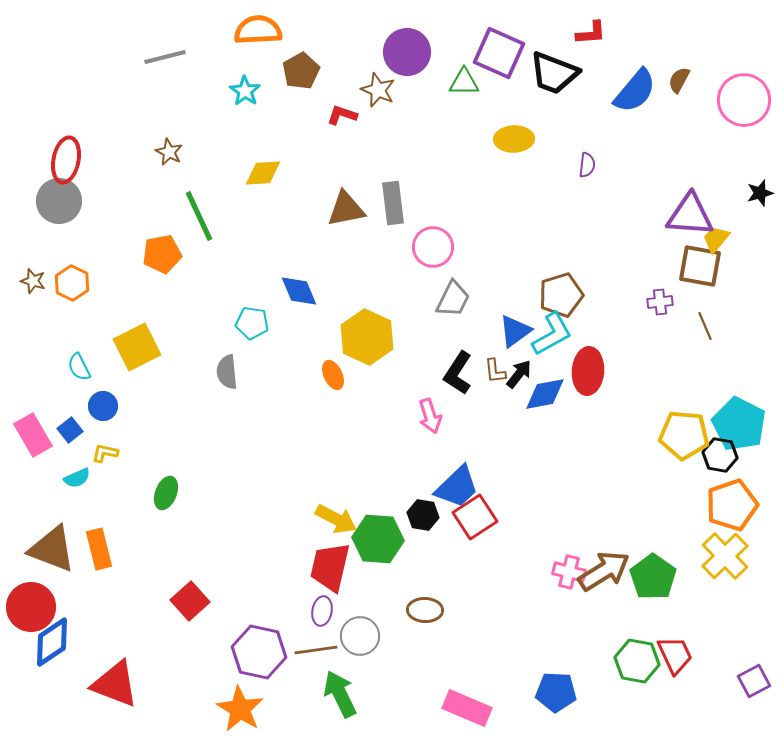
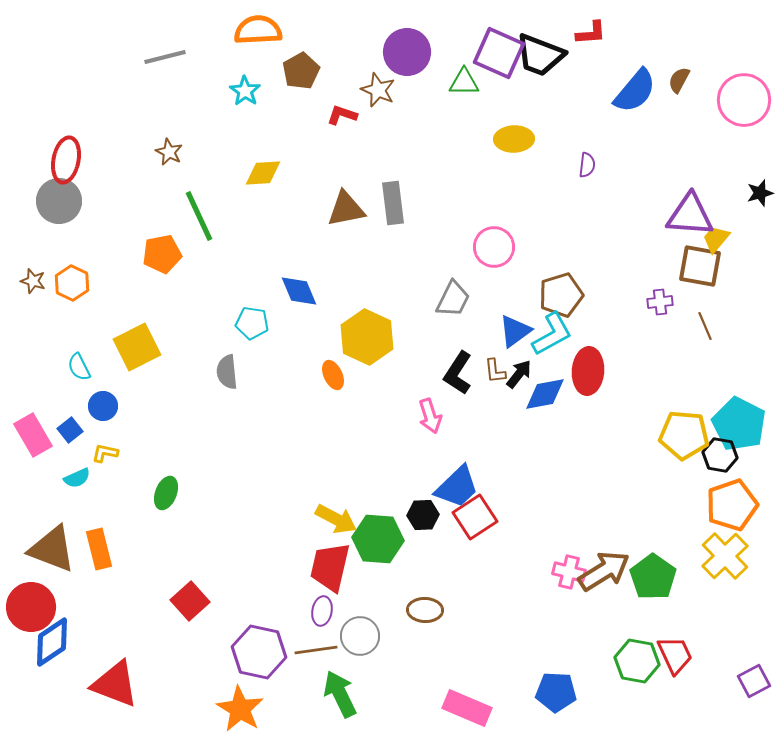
black trapezoid at (554, 73): moved 14 px left, 18 px up
pink circle at (433, 247): moved 61 px right
black hexagon at (423, 515): rotated 12 degrees counterclockwise
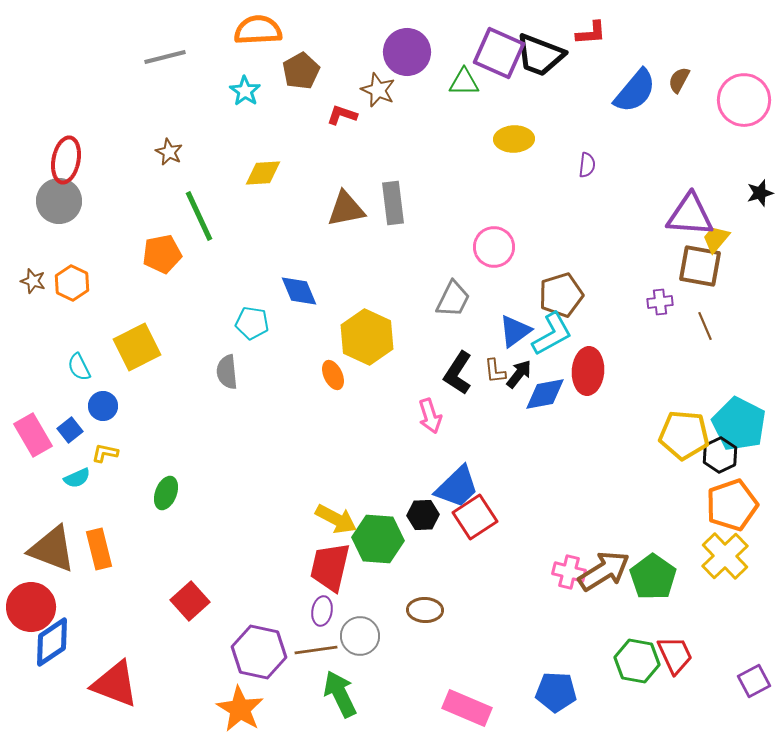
black hexagon at (720, 455): rotated 24 degrees clockwise
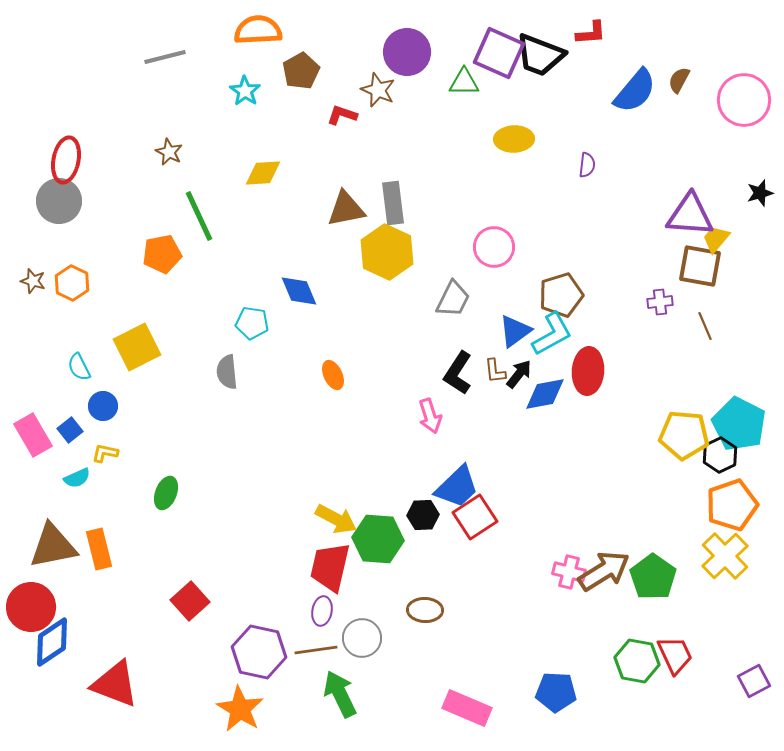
yellow hexagon at (367, 337): moved 20 px right, 85 px up
brown triangle at (52, 549): moved 1 px right, 3 px up; rotated 32 degrees counterclockwise
gray circle at (360, 636): moved 2 px right, 2 px down
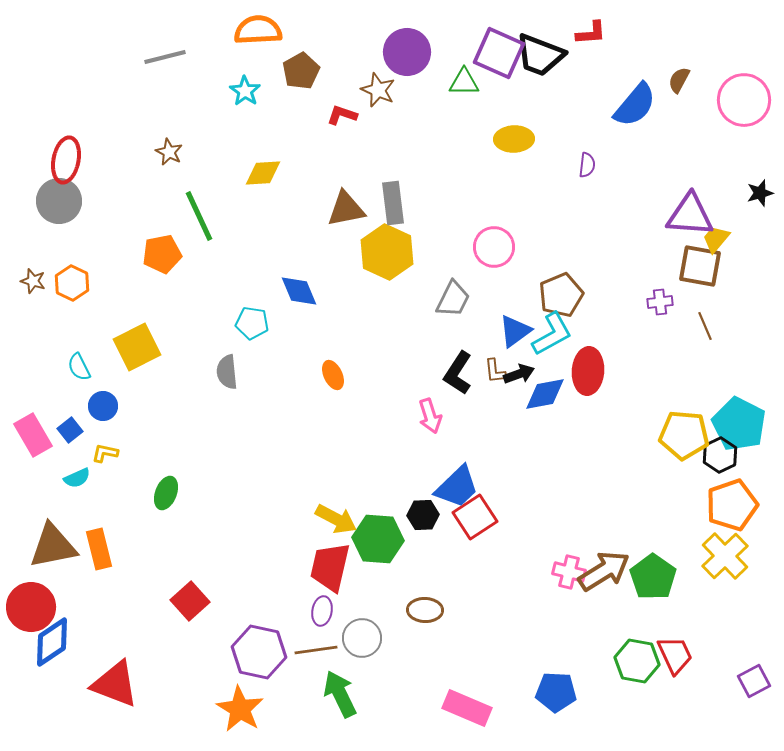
blue semicircle at (635, 91): moved 14 px down
brown pentagon at (561, 295): rotated 6 degrees counterclockwise
black arrow at (519, 374): rotated 32 degrees clockwise
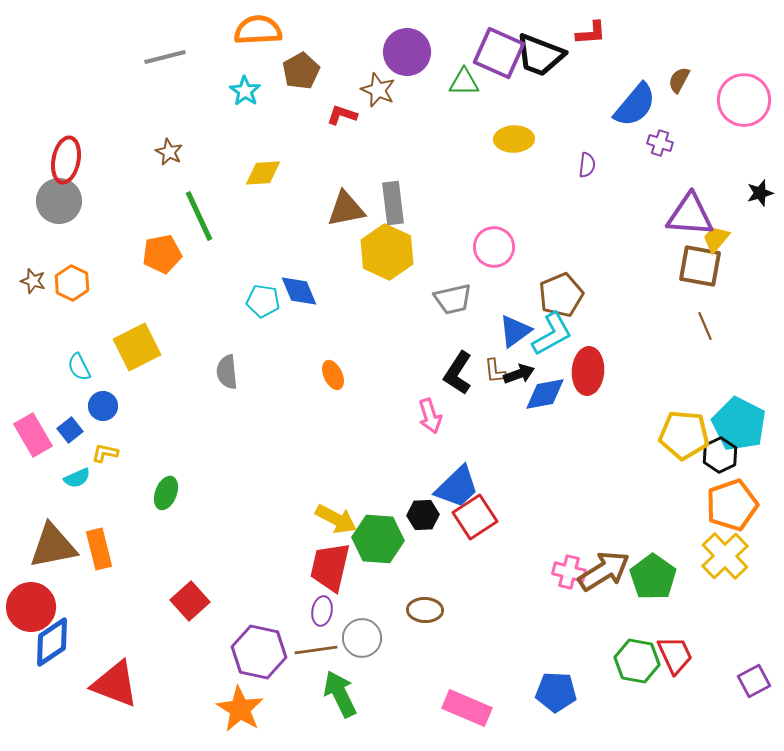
gray trapezoid at (453, 299): rotated 51 degrees clockwise
purple cross at (660, 302): moved 159 px up; rotated 25 degrees clockwise
cyan pentagon at (252, 323): moved 11 px right, 22 px up
